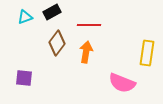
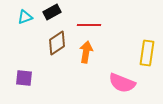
brown diamond: rotated 20 degrees clockwise
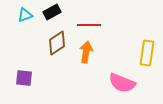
cyan triangle: moved 2 px up
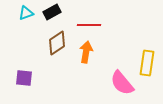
cyan triangle: moved 1 px right, 2 px up
yellow rectangle: moved 10 px down
pink semicircle: rotated 28 degrees clockwise
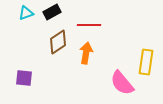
brown diamond: moved 1 px right, 1 px up
orange arrow: moved 1 px down
yellow rectangle: moved 1 px left, 1 px up
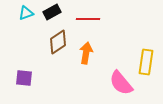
red line: moved 1 px left, 6 px up
pink semicircle: moved 1 px left
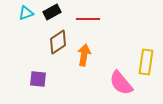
orange arrow: moved 2 px left, 2 px down
purple square: moved 14 px right, 1 px down
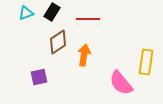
black rectangle: rotated 30 degrees counterclockwise
purple square: moved 1 px right, 2 px up; rotated 18 degrees counterclockwise
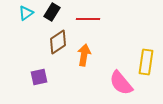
cyan triangle: rotated 14 degrees counterclockwise
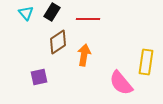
cyan triangle: rotated 35 degrees counterclockwise
